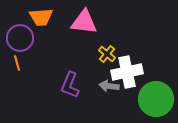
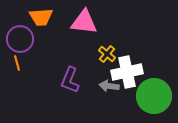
purple circle: moved 1 px down
purple L-shape: moved 5 px up
green circle: moved 2 px left, 3 px up
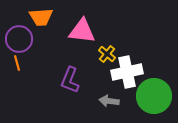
pink triangle: moved 2 px left, 9 px down
purple circle: moved 1 px left
gray arrow: moved 15 px down
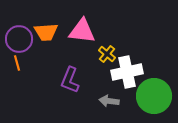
orange trapezoid: moved 5 px right, 15 px down
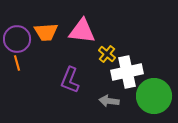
purple circle: moved 2 px left
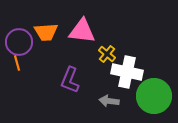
purple circle: moved 2 px right, 3 px down
white cross: rotated 24 degrees clockwise
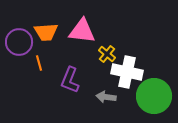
orange line: moved 22 px right
gray arrow: moved 3 px left, 4 px up
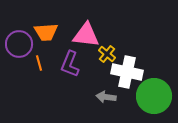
pink triangle: moved 4 px right, 4 px down
purple circle: moved 2 px down
purple L-shape: moved 16 px up
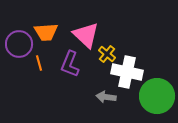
pink triangle: rotated 36 degrees clockwise
green circle: moved 3 px right
